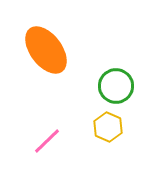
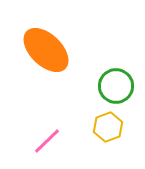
orange ellipse: rotated 9 degrees counterclockwise
yellow hexagon: rotated 16 degrees clockwise
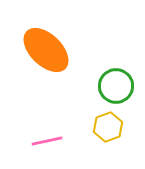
pink line: rotated 32 degrees clockwise
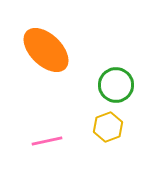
green circle: moved 1 px up
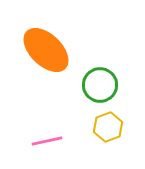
green circle: moved 16 px left
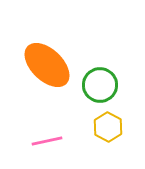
orange ellipse: moved 1 px right, 15 px down
yellow hexagon: rotated 12 degrees counterclockwise
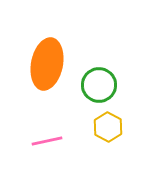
orange ellipse: moved 1 px up; rotated 57 degrees clockwise
green circle: moved 1 px left
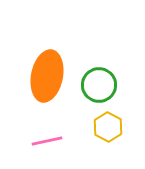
orange ellipse: moved 12 px down
